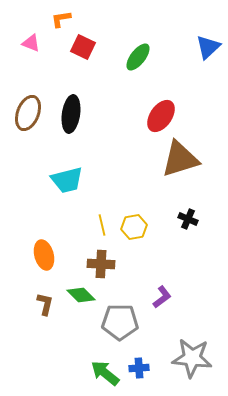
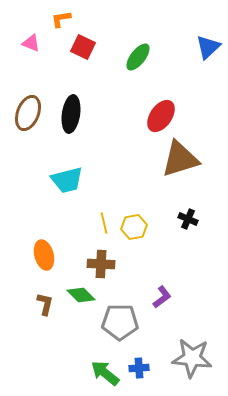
yellow line: moved 2 px right, 2 px up
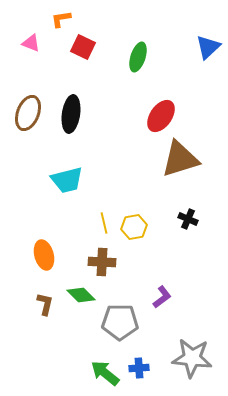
green ellipse: rotated 20 degrees counterclockwise
brown cross: moved 1 px right, 2 px up
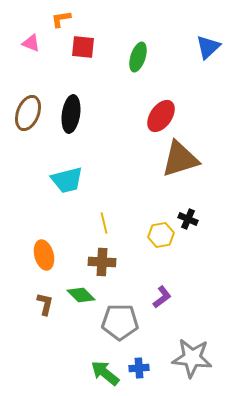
red square: rotated 20 degrees counterclockwise
yellow hexagon: moved 27 px right, 8 px down
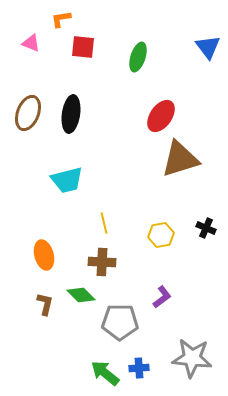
blue triangle: rotated 24 degrees counterclockwise
black cross: moved 18 px right, 9 px down
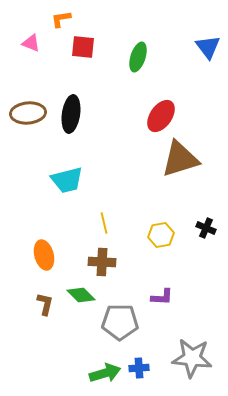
brown ellipse: rotated 64 degrees clockwise
purple L-shape: rotated 40 degrees clockwise
green arrow: rotated 124 degrees clockwise
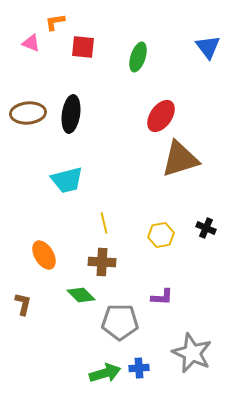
orange L-shape: moved 6 px left, 3 px down
orange ellipse: rotated 16 degrees counterclockwise
brown L-shape: moved 22 px left
gray star: moved 5 px up; rotated 18 degrees clockwise
